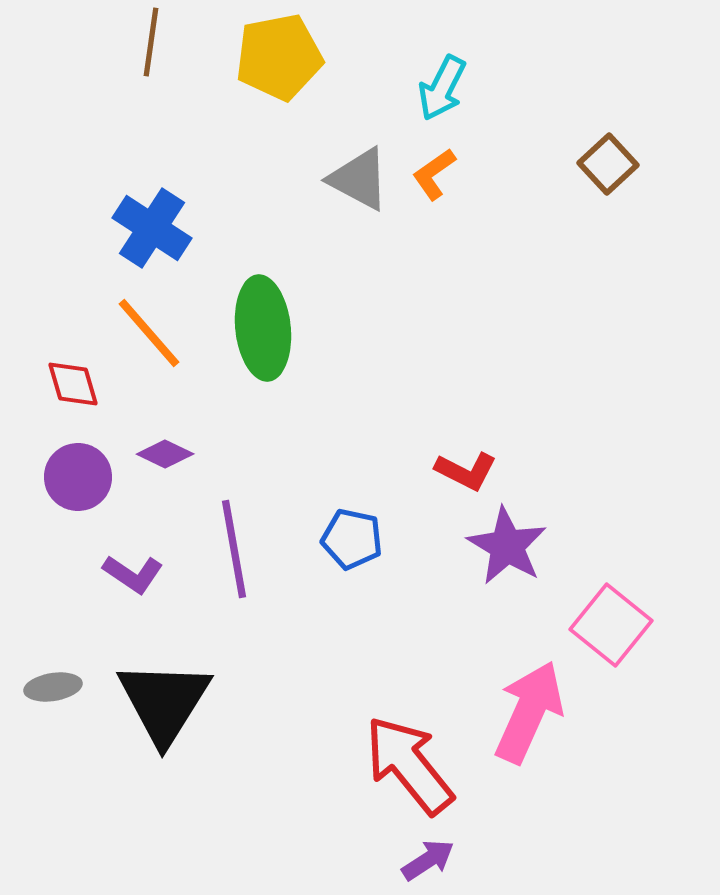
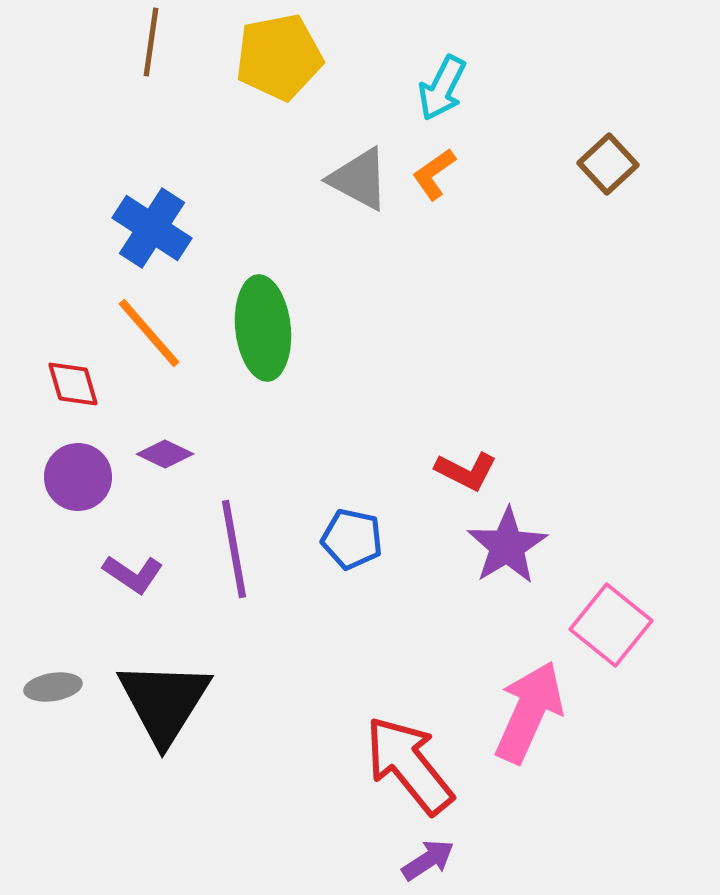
purple star: rotated 10 degrees clockwise
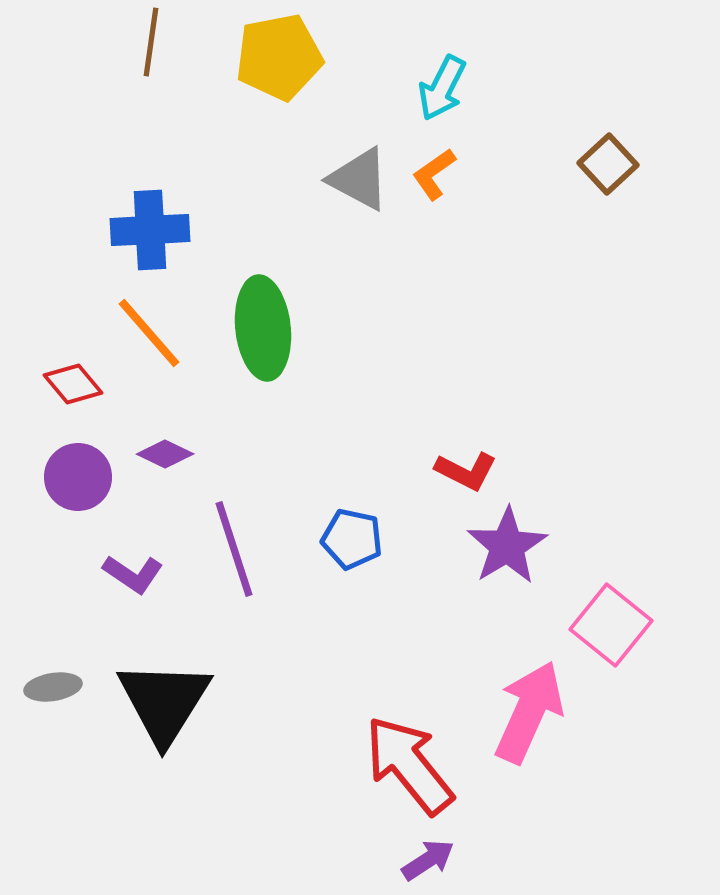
blue cross: moved 2 px left, 2 px down; rotated 36 degrees counterclockwise
red diamond: rotated 24 degrees counterclockwise
purple line: rotated 8 degrees counterclockwise
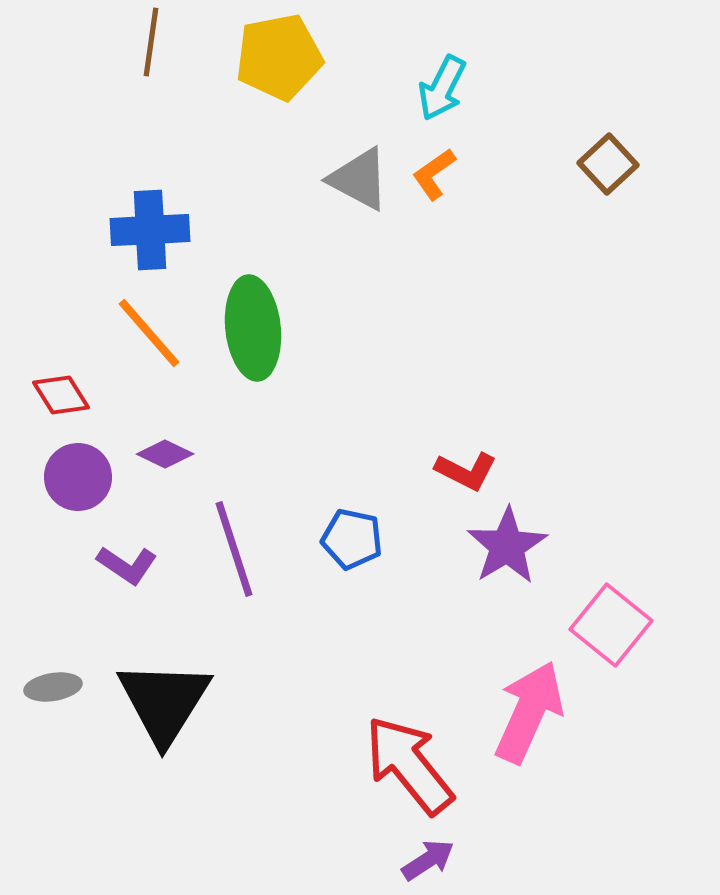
green ellipse: moved 10 px left
red diamond: moved 12 px left, 11 px down; rotated 8 degrees clockwise
purple L-shape: moved 6 px left, 9 px up
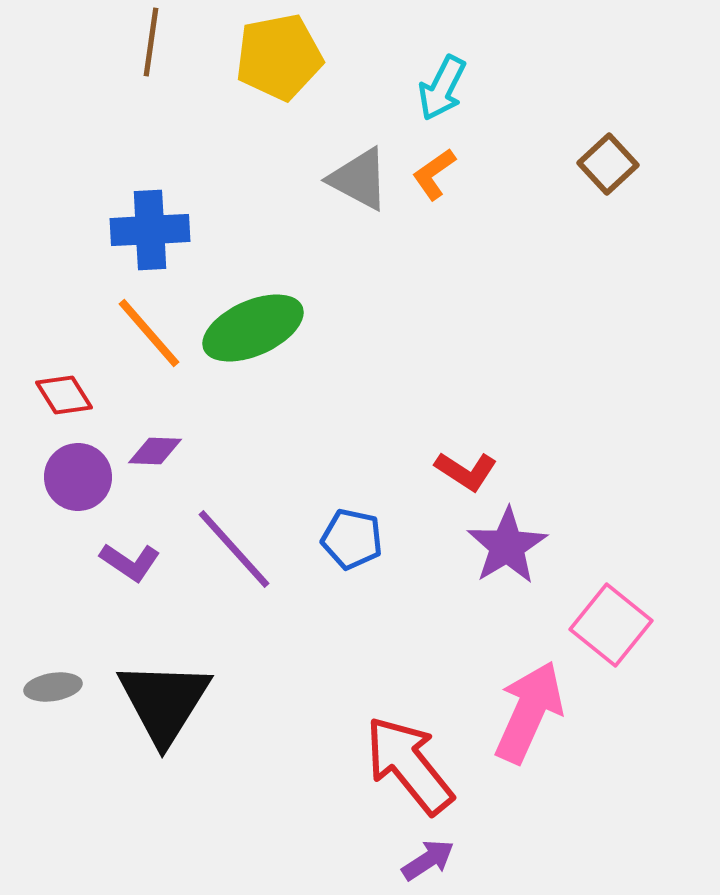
green ellipse: rotated 72 degrees clockwise
red diamond: moved 3 px right
purple diamond: moved 10 px left, 3 px up; rotated 24 degrees counterclockwise
red L-shape: rotated 6 degrees clockwise
purple line: rotated 24 degrees counterclockwise
purple L-shape: moved 3 px right, 3 px up
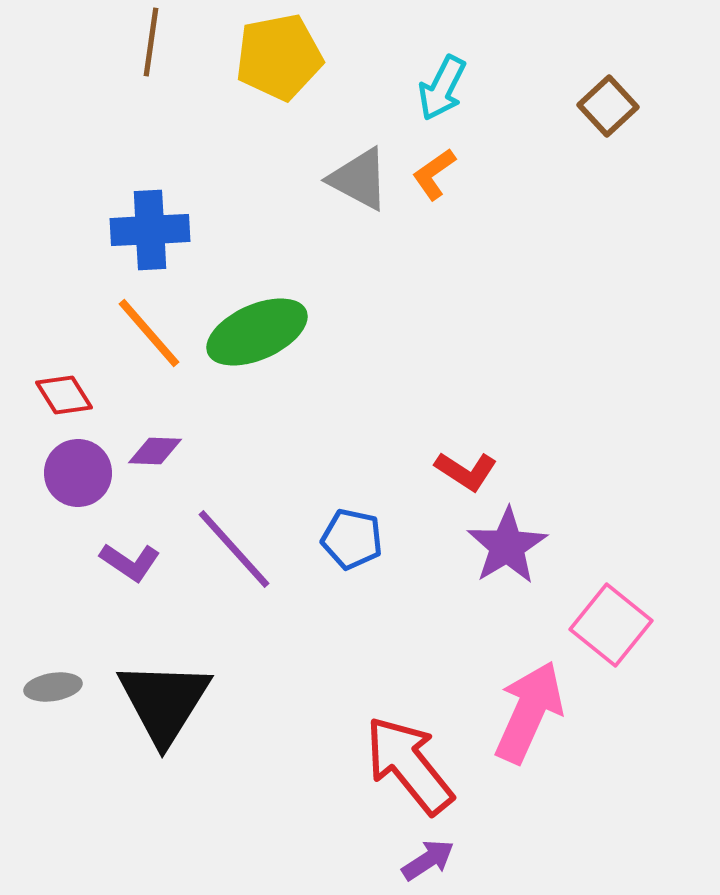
brown square: moved 58 px up
green ellipse: moved 4 px right, 4 px down
purple circle: moved 4 px up
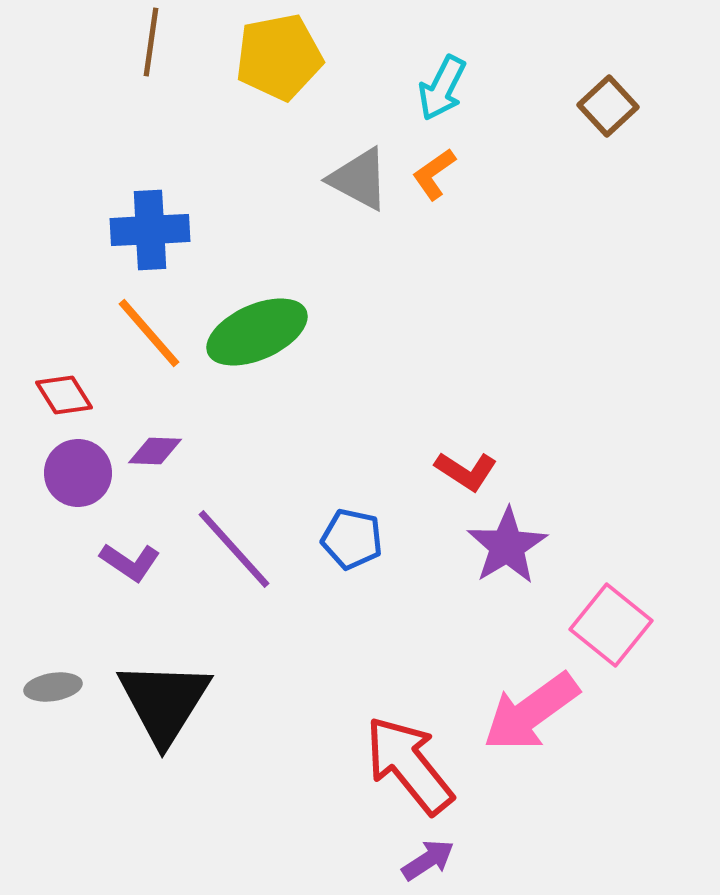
pink arrow: moved 2 px right; rotated 150 degrees counterclockwise
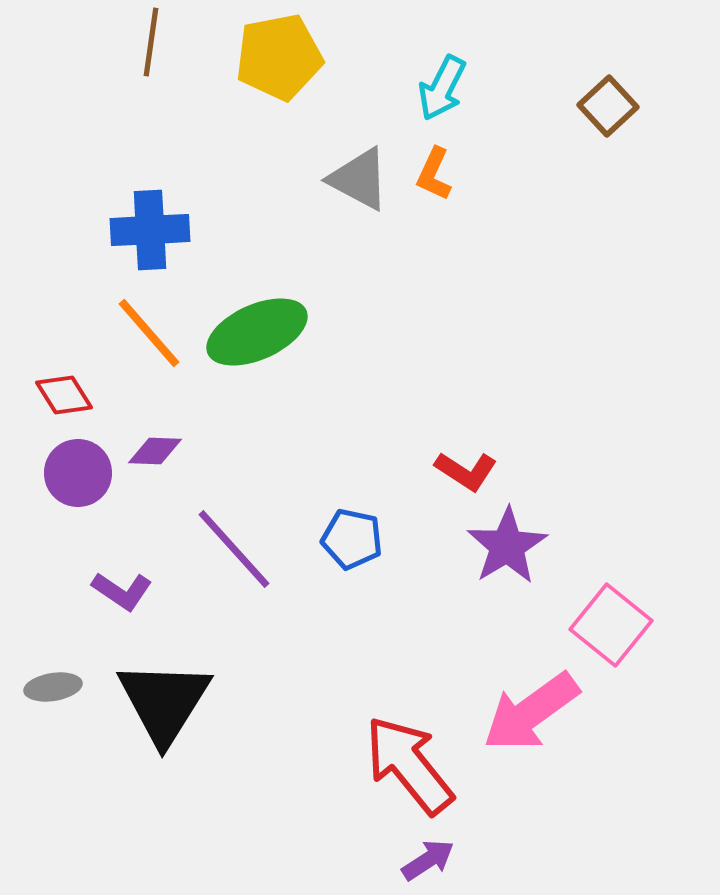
orange L-shape: rotated 30 degrees counterclockwise
purple L-shape: moved 8 px left, 29 px down
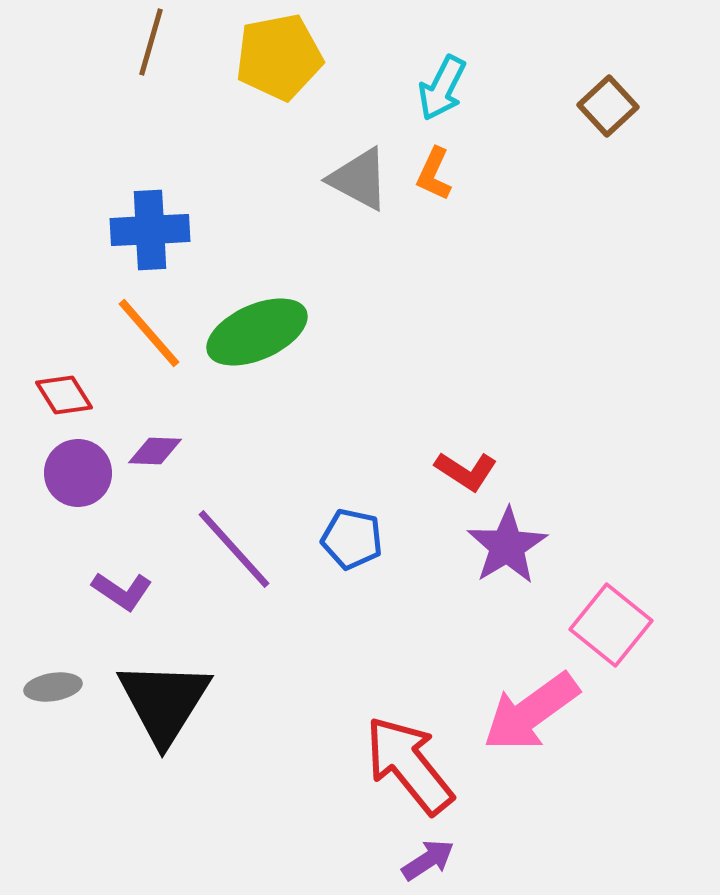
brown line: rotated 8 degrees clockwise
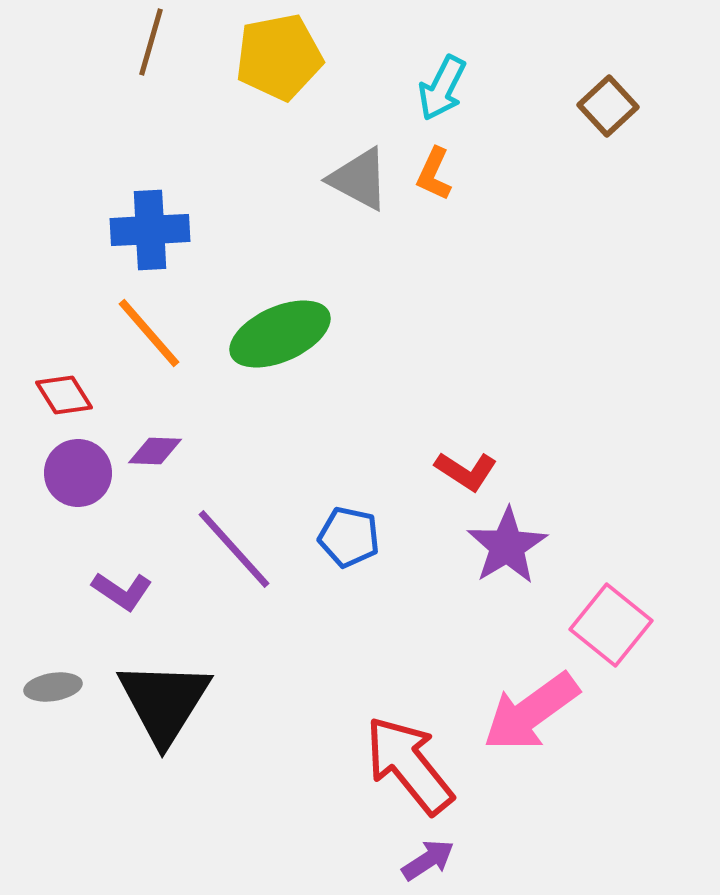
green ellipse: moved 23 px right, 2 px down
blue pentagon: moved 3 px left, 2 px up
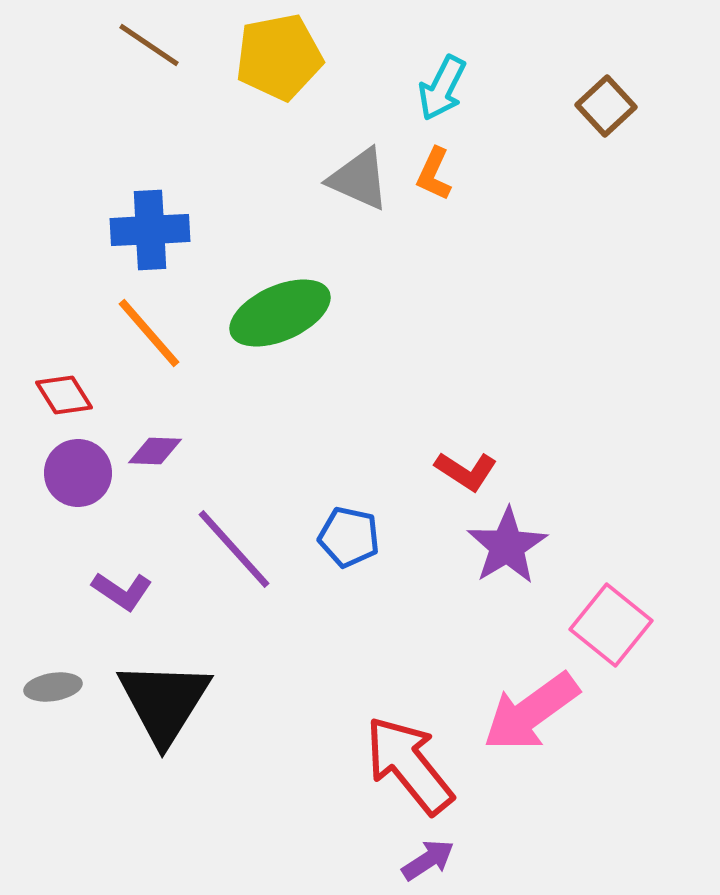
brown line: moved 2 px left, 3 px down; rotated 72 degrees counterclockwise
brown square: moved 2 px left
gray triangle: rotated 4 degrees counterclockwise
green ellipse: moved 21 px up
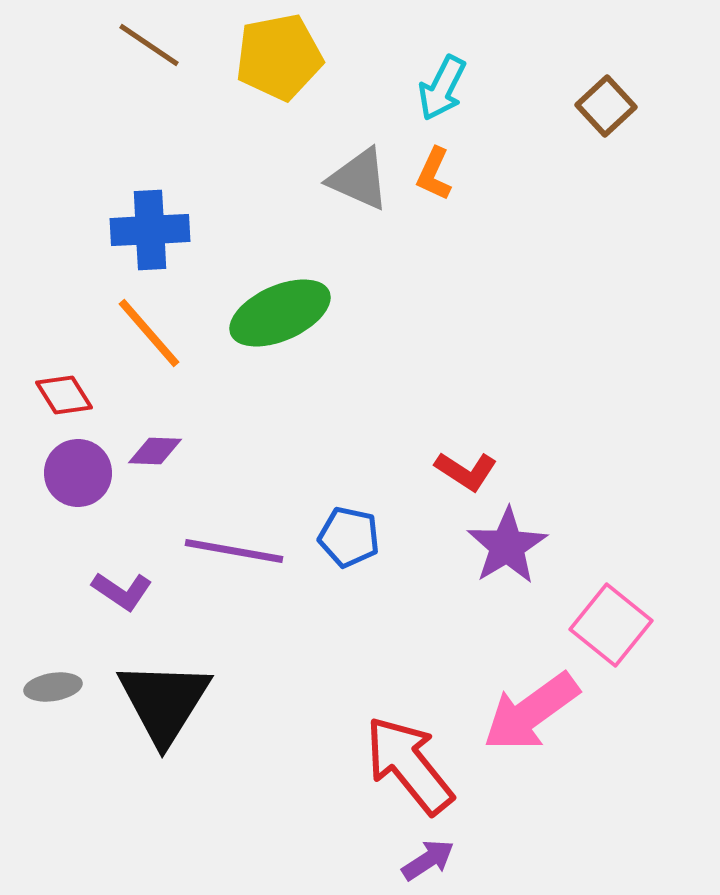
purple line: moved 2 px down; rotated 38 degrees counterclockwise
